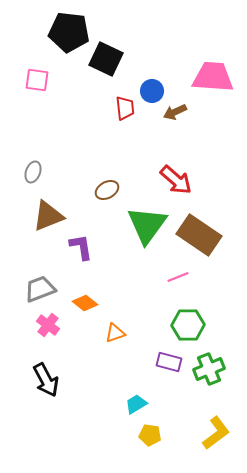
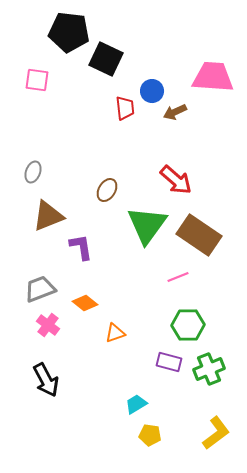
brown ellipse: rotated 30 degrees counterclockwise
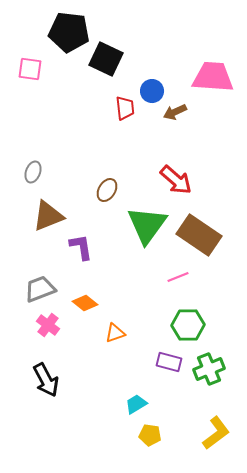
pink square: moved 7 px left, 11 px up
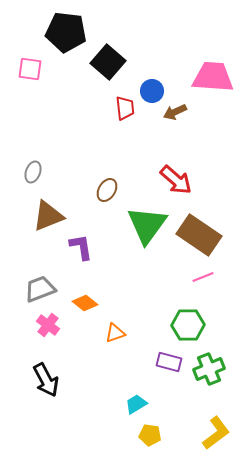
black pentagon: moved 3 px left
black square: moved 2 px right, 3 px down; rotated 16 degrees clockwise
pink line: moved 25 px right
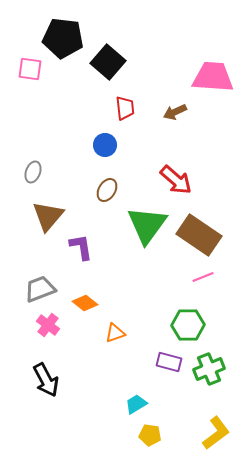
black pentagon: moved 3 px left, 6 px down
blue circle: moved 47 px left, 54 px down
brown triangle: rotated 28 degrees counterclockwise
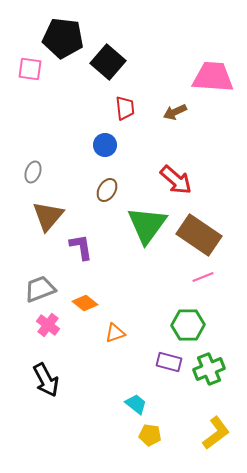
cyan trapezoid: rotated 70 degrees clockwise
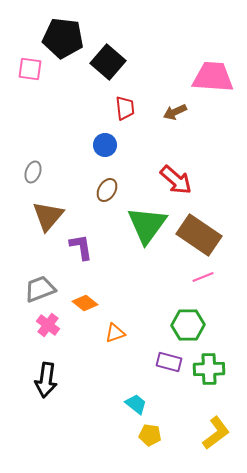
green cross: rotated 20 degrees clockwise
black arrow: rotated 36 degrees clockwise
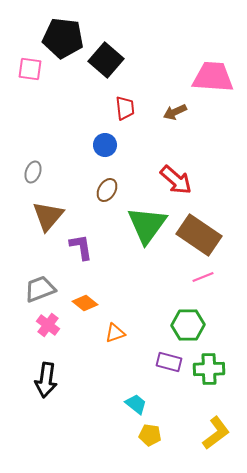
black square: moved 2 px left, 2 px up
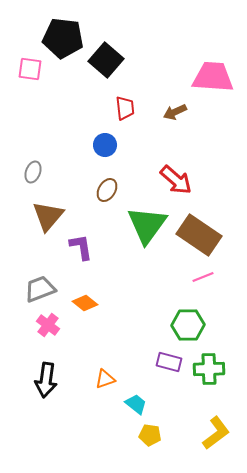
orange triangle: moved 10 px left, 46 px down
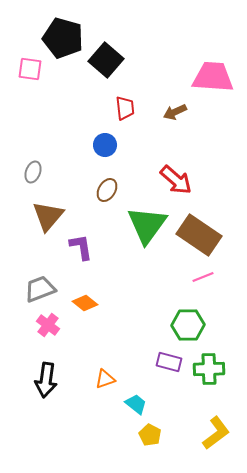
black pentagon: rotated 9 degrees clockwise
yellow pentagon: rotated 20 degrees clockwise
